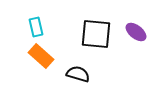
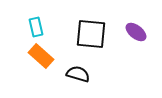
black square: moved 5 px left
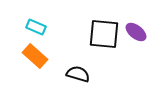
cyan rectangle: rotated 54 degrees counterclockwise
black square: moved 13 px right
orange rectangle: moved 6 px left
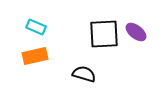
black square: rotated 8 degrees counterclockwise
orange rectangle: rotated 55 degrees counterclockwise
black semicircle: moved 6 px right
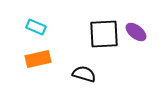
orange rectangle: moved 3 px right, 3 px down
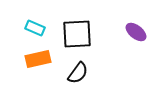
cyan rectangle: moved 1 px left, 1 px down
black square: moved 27 px left
black semicircle: moved 6 px left, 1 px up; rotated 110 degrees clockwise
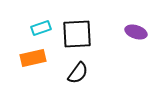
cyan rectangle: moved 6 px right; rotated 42 degrees counterclockwise
purple ellipse: rotated 20 degrees counterclockwise
orange rectangle: moved 5 px left, 1 px up
